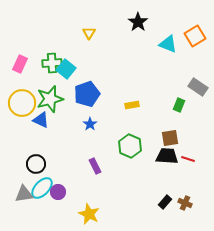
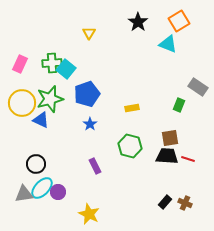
orange square: moved 16 px left, 15 px up
yellow rectangle: moved 3 px down
green hexagon: rotated 10 degrees counterclockwise
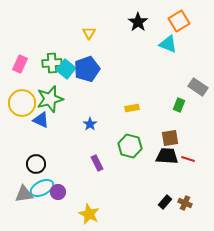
blue pentagon: moved 25 px up
purple rectangle: moved 2 px right, 3 px up
cyan ellipse: rotated 20 degrees clockwise
